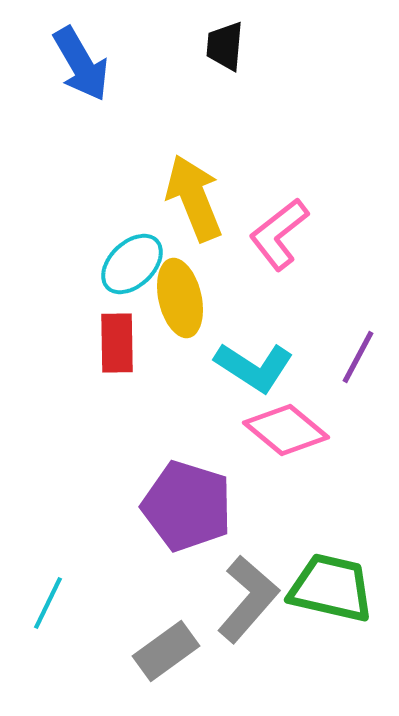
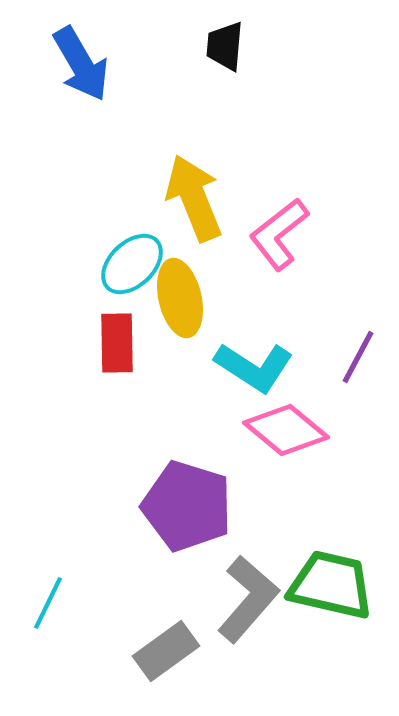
green trapezoid: moved 3 px up
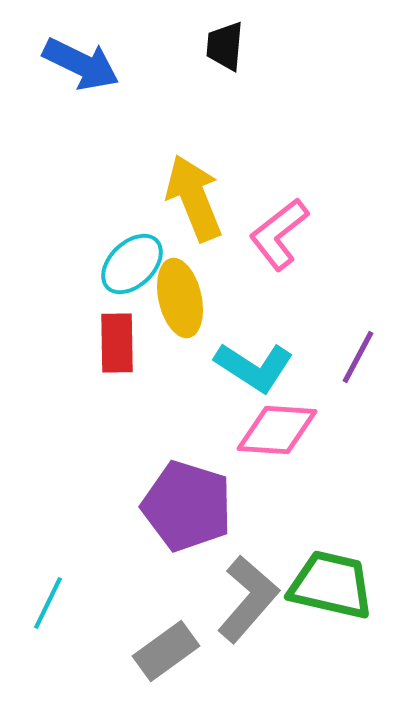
blue arrow: rotated 34 degrees counterclockwise
pink diamond: moved 9 px left; rotated 36 degrees counterclockwise
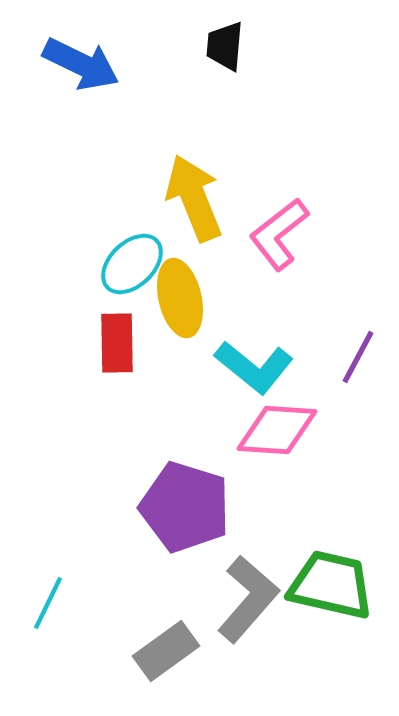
cyan L-shape: rotated 6 degrees clockwise
purple pentagon: moved 2 px left, 1 px down
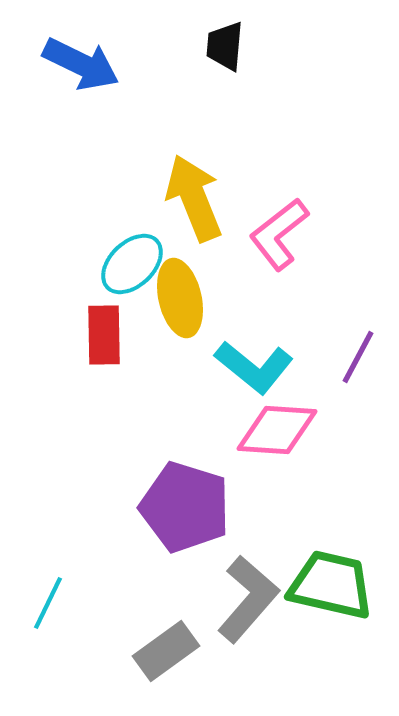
red rectangle: moved 13 px left, 8 px up
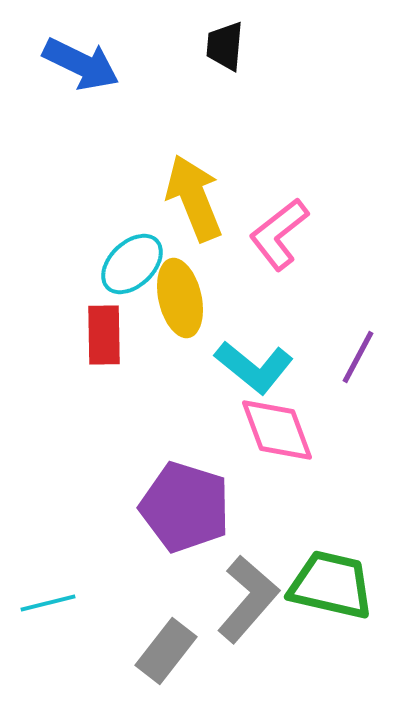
pink diamond: rotated 66 degrees clockwise
cyan line: rotated 50 degrees clockwise
gray rectangle: rotated 16 degrees counterclockwise
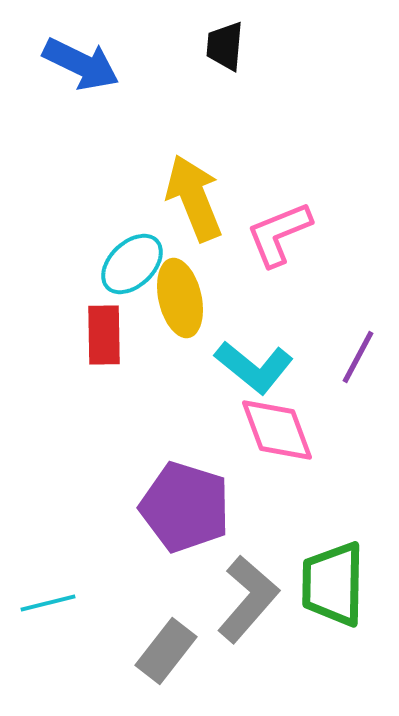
pink L-shape: rotated 16 degrees clockwise
green trapezoid: moved 2 px right, 1 px up; rotated 102 degrees counterclockwise
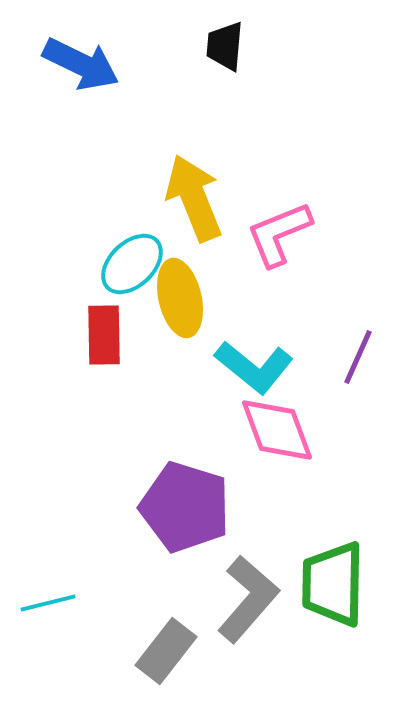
purple line: rotated 4 degrees counterclockwise
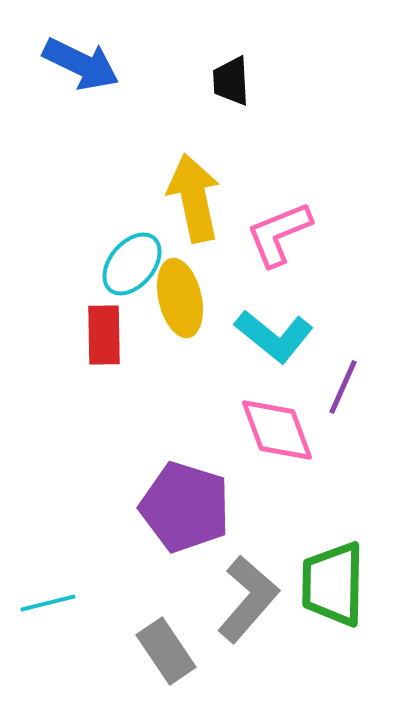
black trapezoid: moved 6 px right, 35 px down; rotated 8 degrees counterclockwise
yellow arrow: rotated 10 degrees clockwise
cyan ellipse: rotated 6 degrees counterclockwise
purple line: moved 15 px left, 30 px down
cyan L-shape: moved 20 px right, 31 px up
gray rectangle: rotated 72 degrees counterclockwise
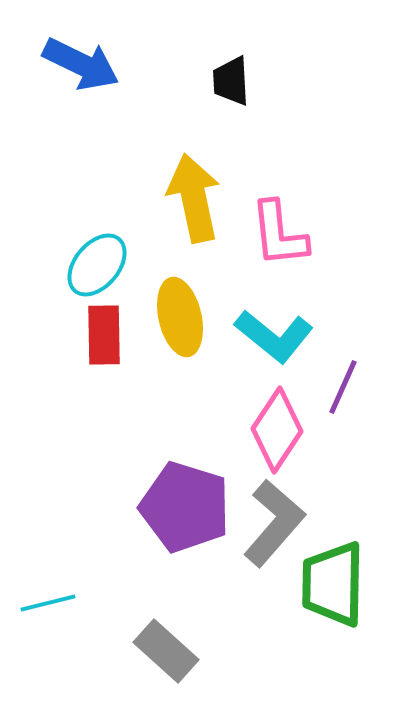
pink L-shape: rotated 74 degrees counterclockwise
cyan ellipse: moved 35 px left, 1 px down
yellow ellipse: moved 19 px down
pink diamond: rotated 54 degrees clockwise
gray L-shape: moved 26 px right, 76 px up
gray rectangle: rotated 14 degrees counterclockwise
